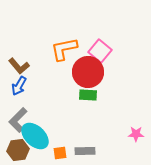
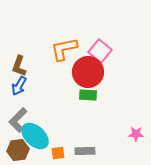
brown L-shape: rotated 60 degrees clockwise
orange square: moved 2 px left
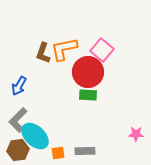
pink square: moved 2 px right, 1 px up
brown L-shape: moved 24 px right, 13 px up
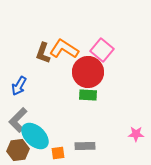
orange L-shape: rotated 44 degrees clockwise
gray rectangle: moved 5 px up
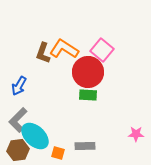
orange square: rotated 24 degrees clockwise
